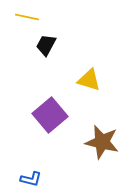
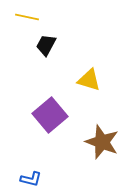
brown star: rotated 8 degrees clockwise
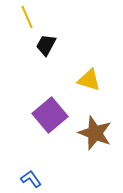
yellow line: rotated 55 degrees clockwise
brown star: moved 7 px left, 9 px up
blue L-shape: rotated 140 degrees counterclockwise
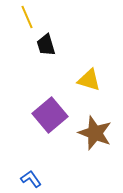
black trapezoid: rotated 45 degrees counterclockwise
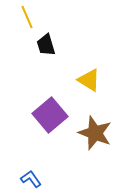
yellow triangle: rotated 15 degrees clockwise
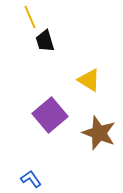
yellow line: moved 3 px right
black trapezoid: moved 1 px left, 4 px up
brown star: moved 4 px right
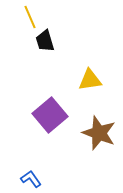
yellow triangle: moved 1 px right; rotated 40 degrees counterclockwise
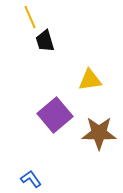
purple square: moved 5 px right
brown star: rotated 20 degrees counterclockwise
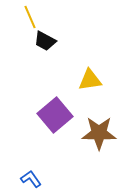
black trapezoid: rotated 45 degrees counterclockwise
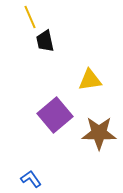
black trapezoid: rotated 50 degrees clockwise
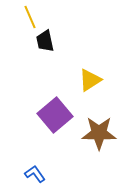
yellow triangle: rotated 25 degrees counterclockwise
blue L-shape: moved 4 px right, 5 px up
